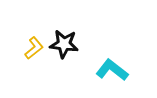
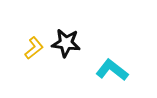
black star: moved 2 px right, 1 px up
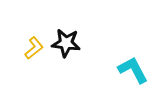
cyan L-shape: moved 21 px right; rotated 24 degrees clockwise
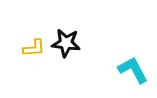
yellow L-shape: rotated 35 degrees clockwise
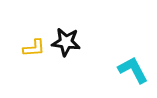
black star: moved 1 px up
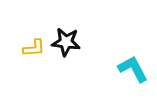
cyan L-shape: moved 1 px up
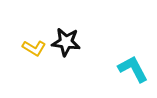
yellow L-shape: rotated 35 degrees clockwise
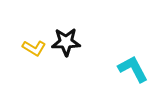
black star: rotated 8 degrees counterclockwise
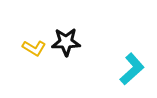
cyan L-shape: moved 1 px left; rotated 76 degrees clockwise
